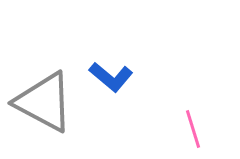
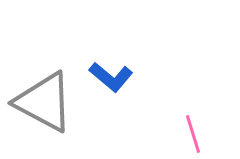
pink line: moved 5 px down
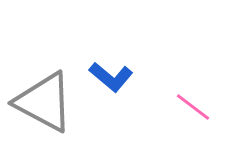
pink line: moved 27 px up; rotated 36 degrees counterclockwise
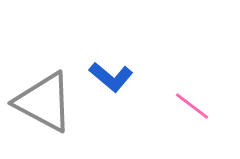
pink line: moved 1 px left, 1 px up
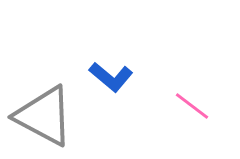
gray triangle: moved 14 px down
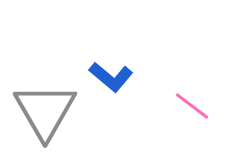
gray triangle: moved 1 px right, 5 px up; rotated 32 degrees clockwise
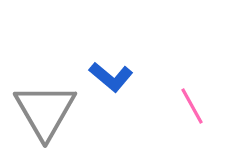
pink line: rotated 24 degrees clockwise
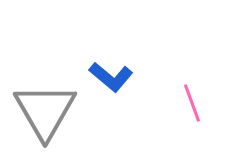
pink line: moved 3 px up; rotated 9 degrees clockwise
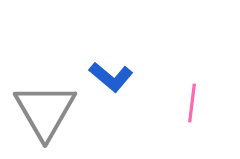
pink line: rotated 27 degrees clockwise
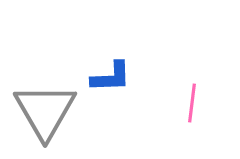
blue L-shape: rotated 42 degrees counterclockwise
